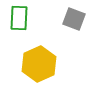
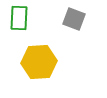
yellow hexagon: moved 2 px up; rotated 20 degrees clockwise
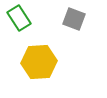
green rectangle: rotated 35 degrees counterclockwise
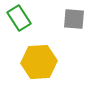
gray square: rotated 15 degrees counterclockwise
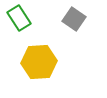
gray square: rotated 30 degrees clockwise
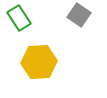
gray square: moved 5 px right, 4 px up
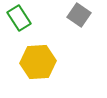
yellow hexagon: moved 1 px left
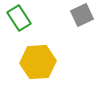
gray square: moved 3 px right; rotated 30 degrees clockwise
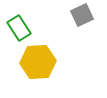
green rectangle: moved 10 px down
